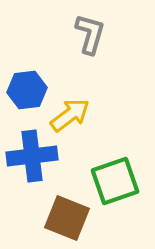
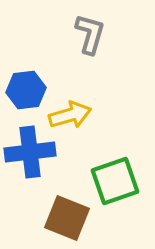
blue hexagon: moved 1 px left
yellow arrow: rotated 21 degrees clockwise
blue cross: moved 2 px left, 4 px up
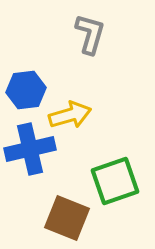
blue cross: moved 3 px up; rotated 6 degrees counterclockwise
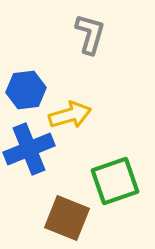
blue cross: moved 1 px left; rotated 9 degrees counterclockwise
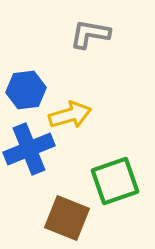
gray L-shape: rotated 96 degrees counterclockwise
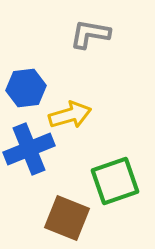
blue hexagon: moved 2 px up
